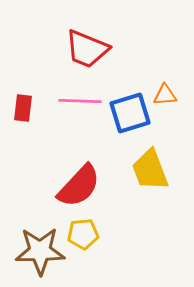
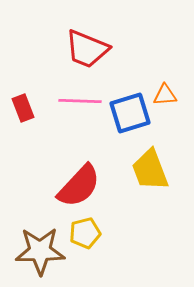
red rectangle: rotated 28 degrees counterclockwise
yellow pentagon: moved 2 px right, 1 px up; rotated 8 degrees counterclockwise
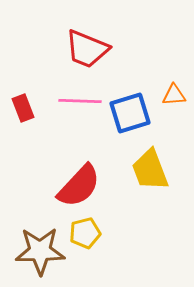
orange triangle: moved 9 px right
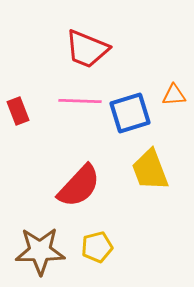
red rectangle: moved 5 px left, 3 px down
yellow pentagon: moved 12 px right, 14 px down
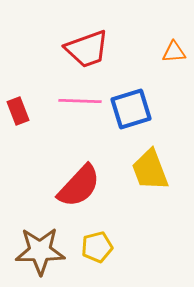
red trapezoid: rotated 42 degrees counterclockwise
orange triangle: moved 43 px up
blue square: moved 1 px right, 4 px up
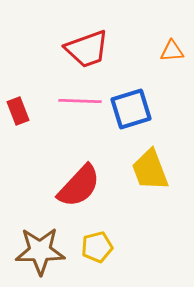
orange triangle: moved 2 px left, 1 px up
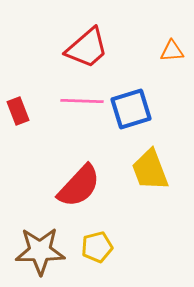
red trapezoid: moved 1 px up; rotated 21 degrees counterclockwise
pink line: moved 2 px right
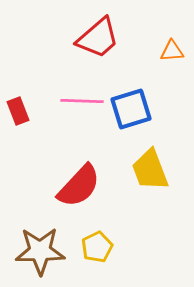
red trapezoid: moved 11 px right, 10 px up
yellow pentagon: rotated 12 degrees counterclockwise
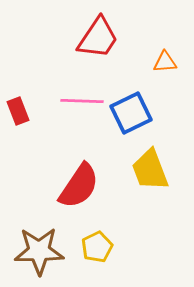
red trapezoid: rotated 15 degrees counterclockwise
orange triangle: moved 7 px left, 11 px down
blue square: moved 4 px down; rotated 9 degrees counterclockwise
red semicircle: rotated 9 degrees counterclockwise
brown star: moved 1 px left
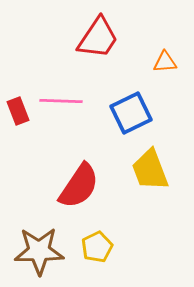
pink line: moved 21 px left
